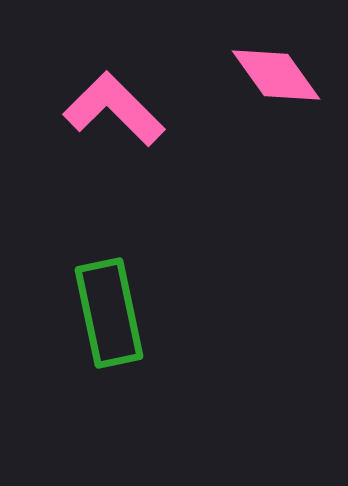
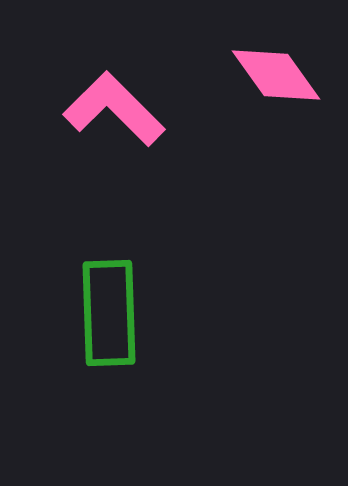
green rectangle: rotated 10 degrees clockwise
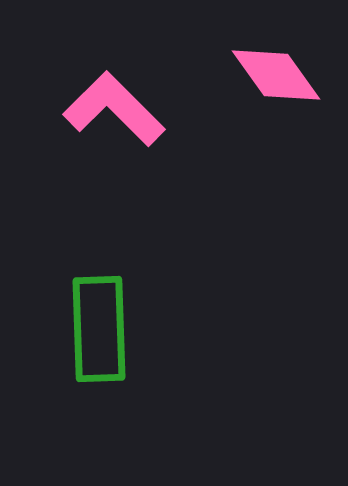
green rectangle: moved 10 px left, 16 px down
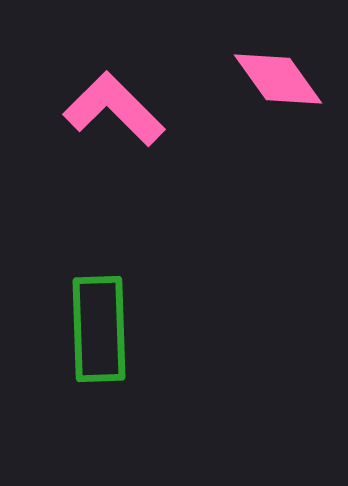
pink diamond: moved 2 px right, 4 px down
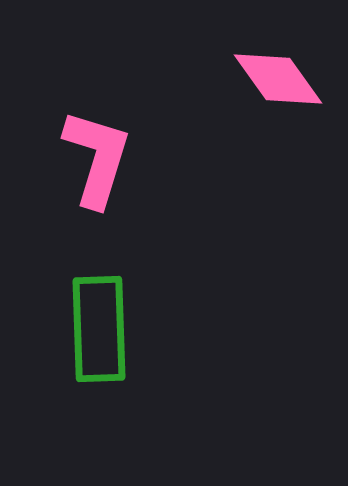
pink L-shape: moved 17 px left, 49 px down; rotated 62 degrees clockwise
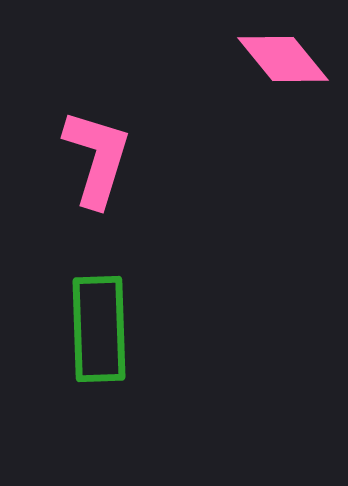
pink diamond: moved 5 px right, 20 px up; rotated 4 degrees counterclockwise
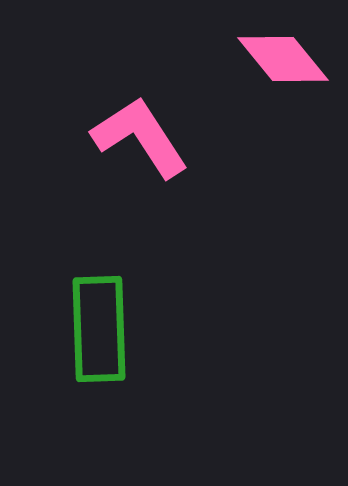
pink L-shape: moved 43 px right, 21 px up; rotated 50 degrees counterclockwise
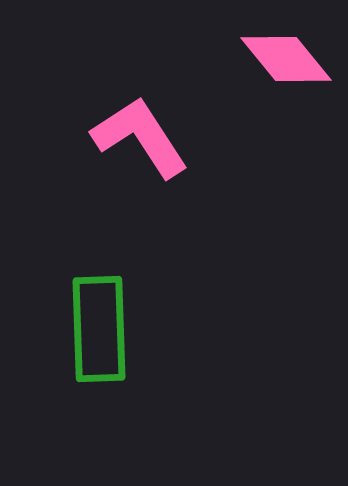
pink diamond: moved 3 px right
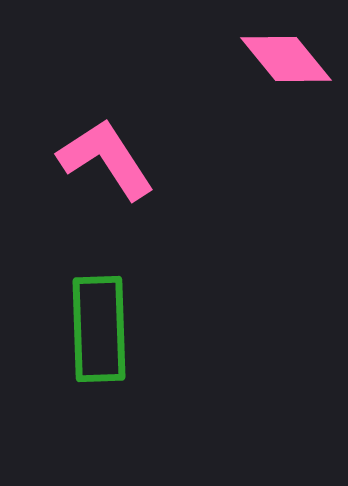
pink L-shape: moved 34 px left, 22 px down
